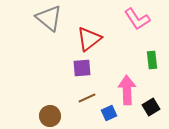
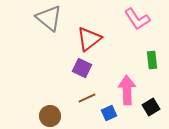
purple square: rotated 30 degrees clockwise
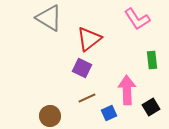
gray triangle: rotated 8 degrees counterclockwise
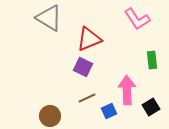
red triangle: rotated 16 degrees clockwise
purple square: moved 1 px right, 1 px up
blue square: moved 2 px up
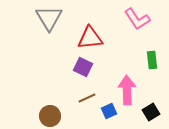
gray triangle: rotated 28 degrees clockwise
red triangle: moved 1 px right, 1 px up; rotated 16 degrees clockwise
black square: moved 5 px down
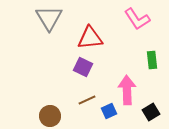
brown line: moved 2 px down
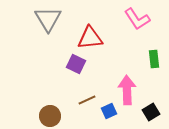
gray triangle: moved 1 px left, 1 px down
green rectangle: moved 2 px right, 1 px up
purple square: moved 7 px left, 3 px up
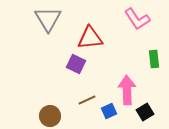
black square: moved 6 px left
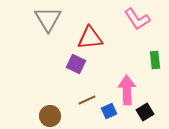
green rectangle: moved 1 px right, 1 px down
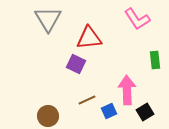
red triangle: moved 1 px left
brown circle: moved 2 px left
